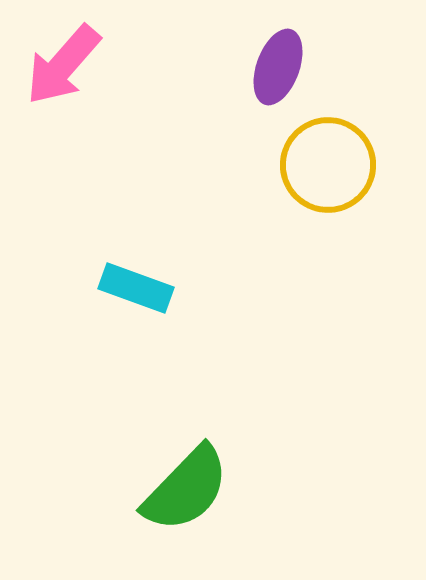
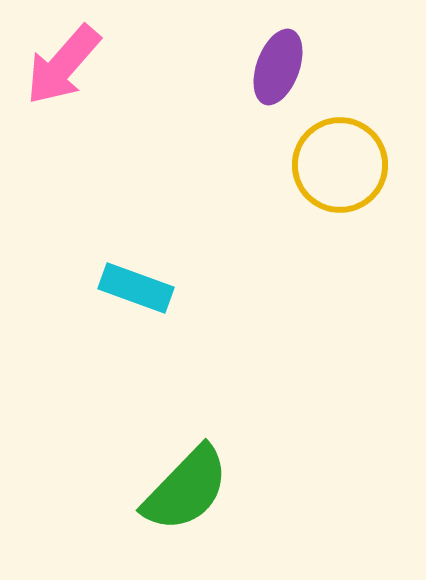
yellow circle: moved 12 px right
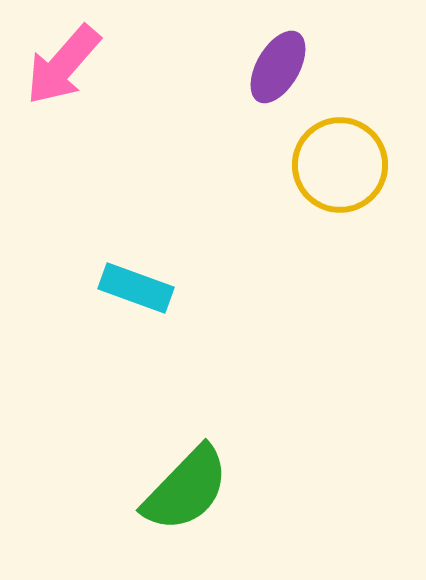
purple ellipse: rotated 10 degrees clockwise
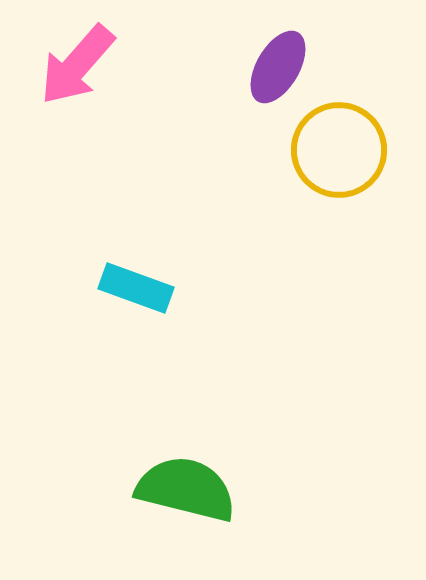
pink arrow: moved 14 px right
yellow circle: moved 1 px left, 15 px up
green semicircle: rotated 120 degrees counterclockwise
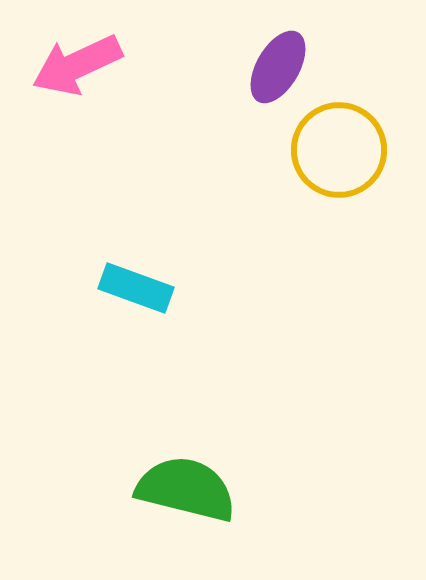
pink arrow: rotated 24 degrees clockwise
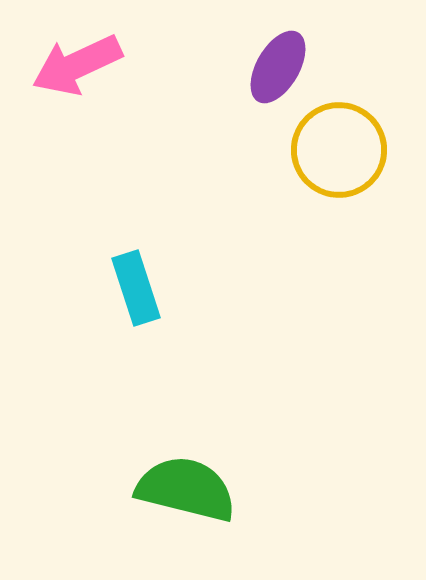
cyan rectangle: rotated 52 degrees clockwise
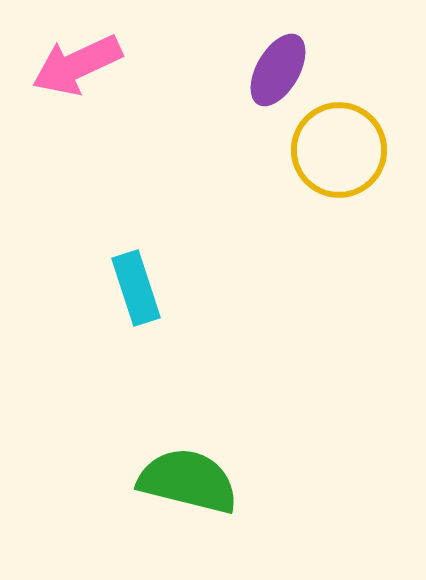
purple ellipse: moved 3 px down
green semicircle: moved 2 px right, 8 px up
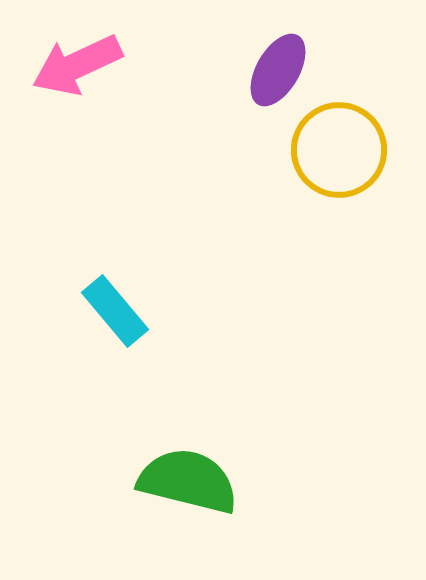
cyan rectangle: moved 21 px left, 23 px down; rotated 22 degrees counterclockwise
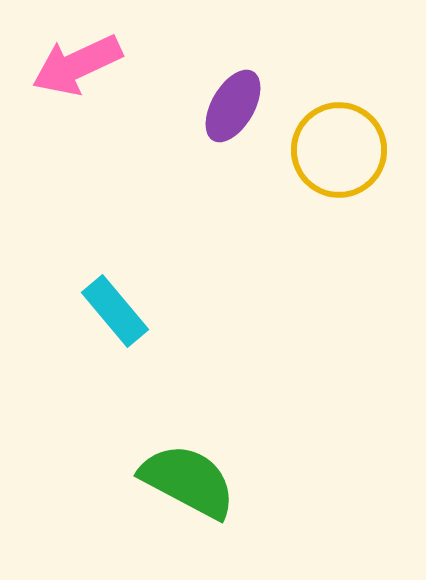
purple ellipse: moved 45 px left, 36 px down
green semicircle: rotated 14 degrees clockwise
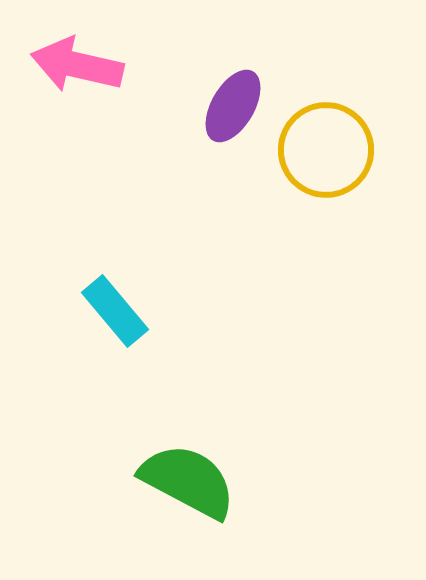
pink arrow: rotated 38 degrees clockwise
yellow circle: moved 13 px left
